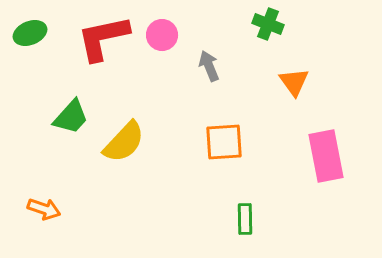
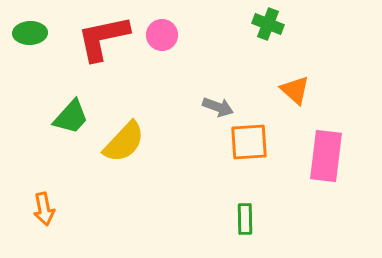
green ellipse: rotated 20 degrees clockwise
gray arrow: moved 9 px right, 41 px down; rotated 132 degrees clockwise
orange triangle: moved 1 px right, 8 px down; rotated 12 degrees counterclockwise
orange square: moved 25 px right
pink rectangle: rotated 18 degrees clockwise
orange arrow: rotated 60 degrees clockwise
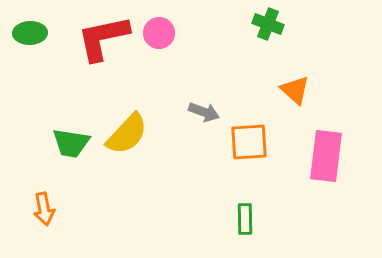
pink circle: moved 3 px left, 2 px up
gray arrow: moved 14 px left, 5 px down
green trapezoid: moved 26 px down; rotated 57 degrees clockwise
yellow semicircle: moved 3 px right, 8 px up
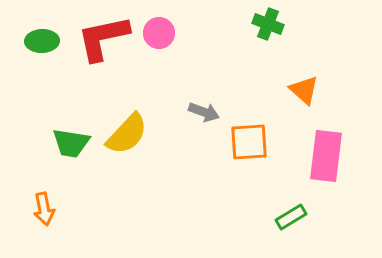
green ellipse: moved 12 px right, 8 px down
orange triangle: moved 9 px right
green rectangle: moved 46 px right, 2 px up; rotated 60 degrees clockwise
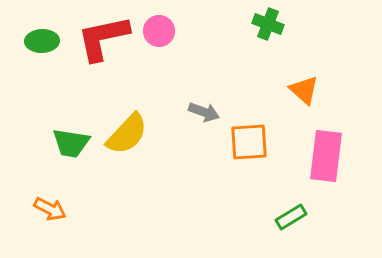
pink circle: moved 2 px up
orange arrow: moved 6 px right; rotated 52 degrees counterclockwise
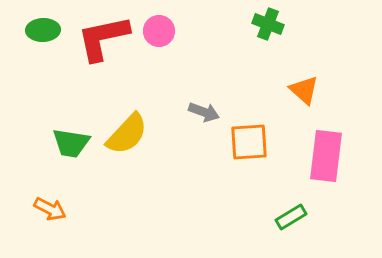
green ellipse: moved 1 px right, 11 px up
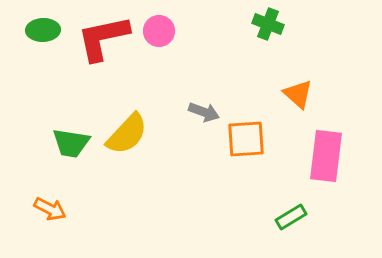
orange triangle: moved 6 px left, 4 px down
orange square: moved 3 px left, 3 px up
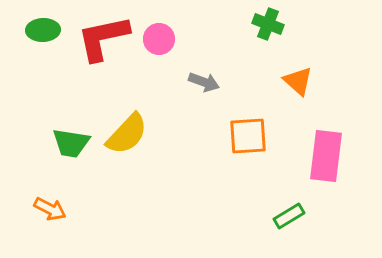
pink circle: moved 8 px down
orange triangle: moved 13 px up
gray arrow: moved 30 px up
orange square: moved 2 px right, 3 px up
green rectangle: moved 2 px left, 1 px up
